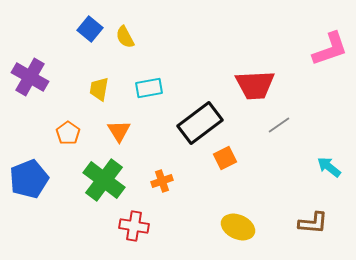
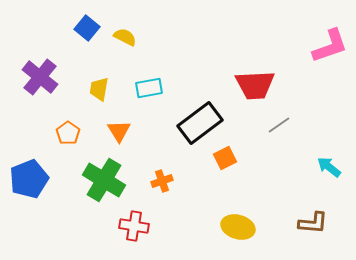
blue square: moved 3 px left, 1 px up
yellow semicircle: rotated 145 degrees clockwise
pink L-shape: moved 3 px up
purple cross: moved 10 px right; rotated 9 degrees clockwise
green cross: rotated 6 degrees counterclockwise
yellow ellipse: rotated 8 degrees counterclockwise
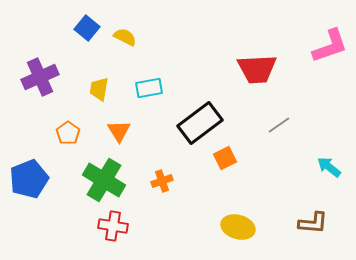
purple cross: rotated 27 degrees clockwise
red trapezoid: moved 2 px right, 16 px up
red cross: moved 21 px left
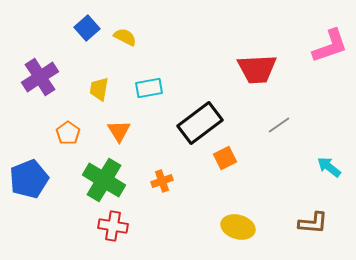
blue square: rotated 10 degrees clockwise
purple cross: rotated 9 degrees counterclockwise
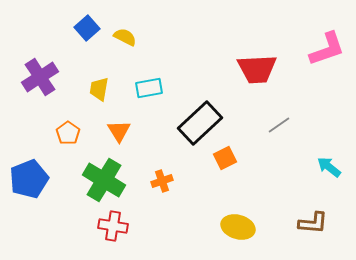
pink L-shape: moved 3 px left, 3 px down
black rectangle: rotated 6 degrees counterclockwise
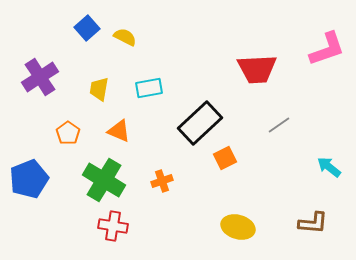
orange triangle: rotated 35 degrees counterclockwise
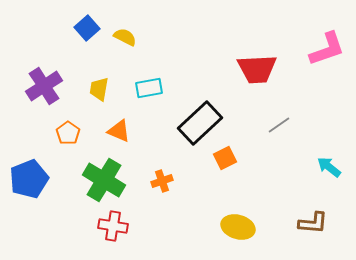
purple cross: moved 4 px right, 9 px down
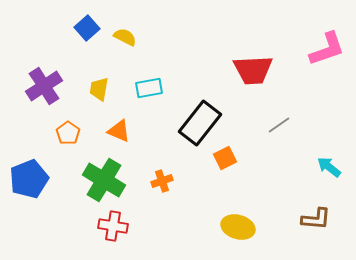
red trapezoid: moved 4 px left, 1 px down
black rectangle: rotated 9 degrees counterclockwise
brown L-shape: moved 3 px right, 4 px up
